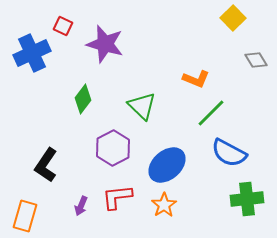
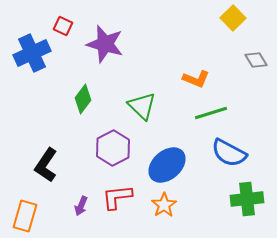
green line: rotated 28 degrees clockwise
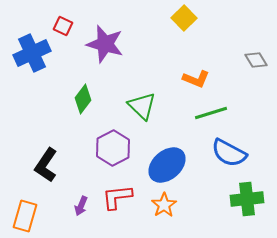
yellow square: moved 49 px left
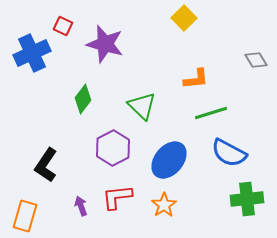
orange L-shape: rotated 28 degrees counterclockwise
blue ellipse: moved 2 px right, 5 px up; rotated 9 degrees counterclockwise
purple arrow: rotated 138 degrees clockwise
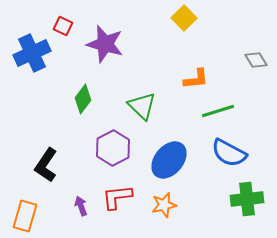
green line: moved 7 px right, 2 px up
orange star: rotated 20 degrees clockwise
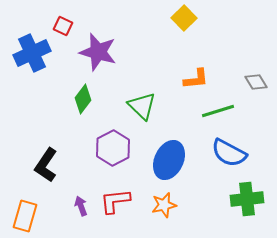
purple star: moved 7 px left, 8 px down
gray diamond: moved 22 px down
blue ellipse: rotated 15 degrees counterclockwise
red L-shape: moved 2 px left, 4 px down
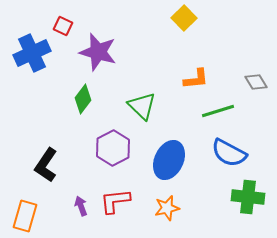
green cross: moved 1 px right, 2 px up; rotated 12 degrees clockwise
orange star: moved 3 px right, 3 px down
